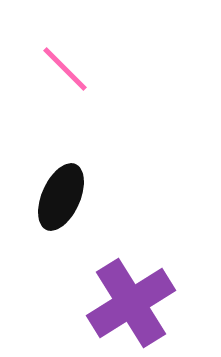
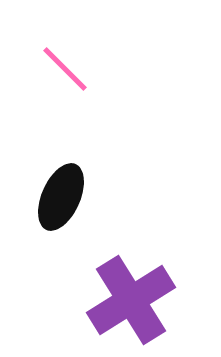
purple cross: moved 3 px up
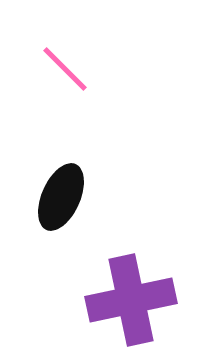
purple cross: rotated 20 degrees clockwise
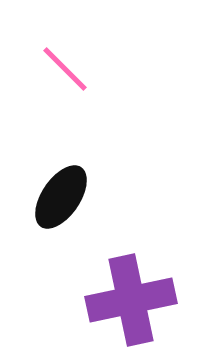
black ellipse: rotated 10 degrees clockwise
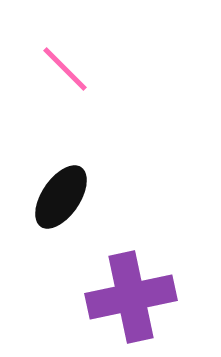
purple cross: moved 3 px up
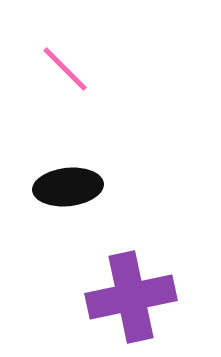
black ellipse: moved 7 px right, 10 px up; rotated 50 degrees clockwise
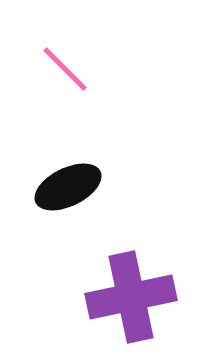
black ellipse: rotated 20 degrees counterclockwise
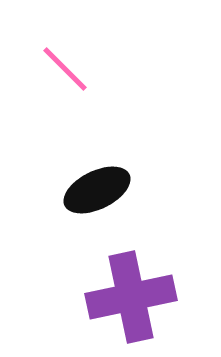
black ellipse: moved 29 px right, 3 px down
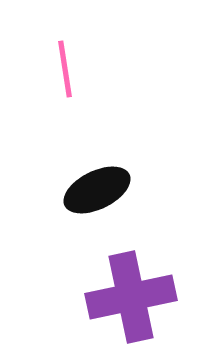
pink line: rotated 36 degrees clockwise
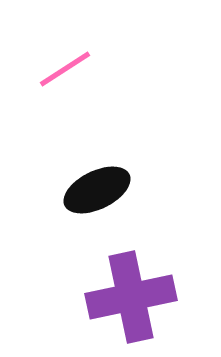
pink line: rotated 66 degrees clockwise
